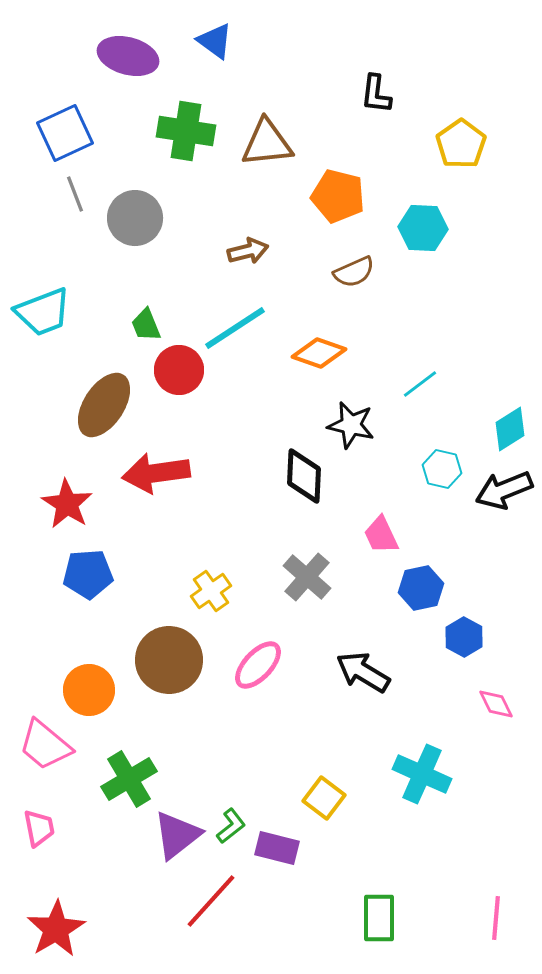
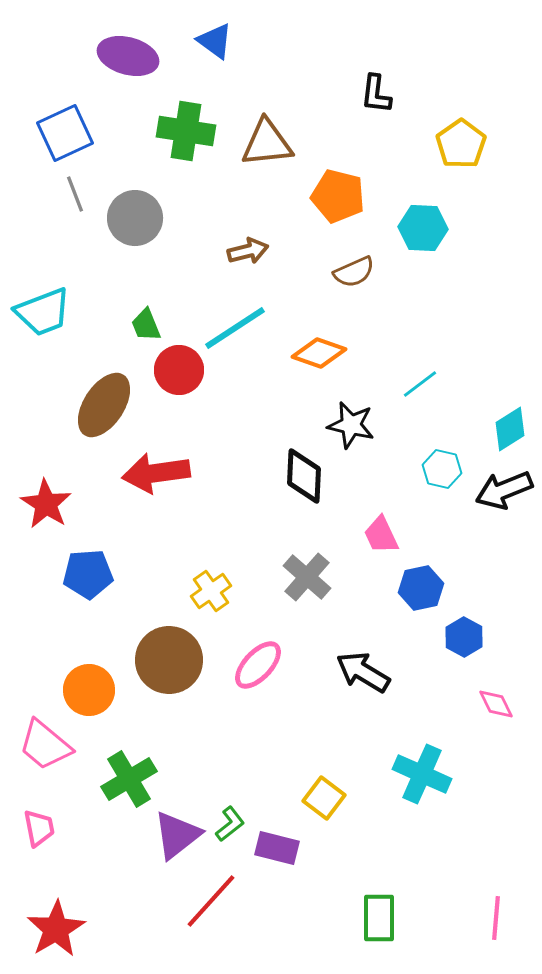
red star at (67, 504): moved 21 px left
green L-shape at (231, 826): moved 1 px left, 2 px up
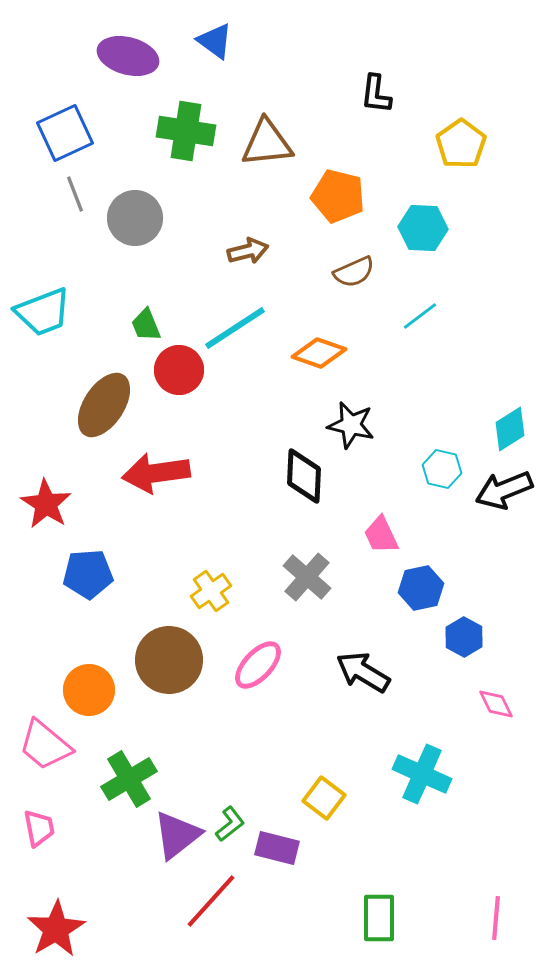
cyan line at (420, 384): moved 68 px up
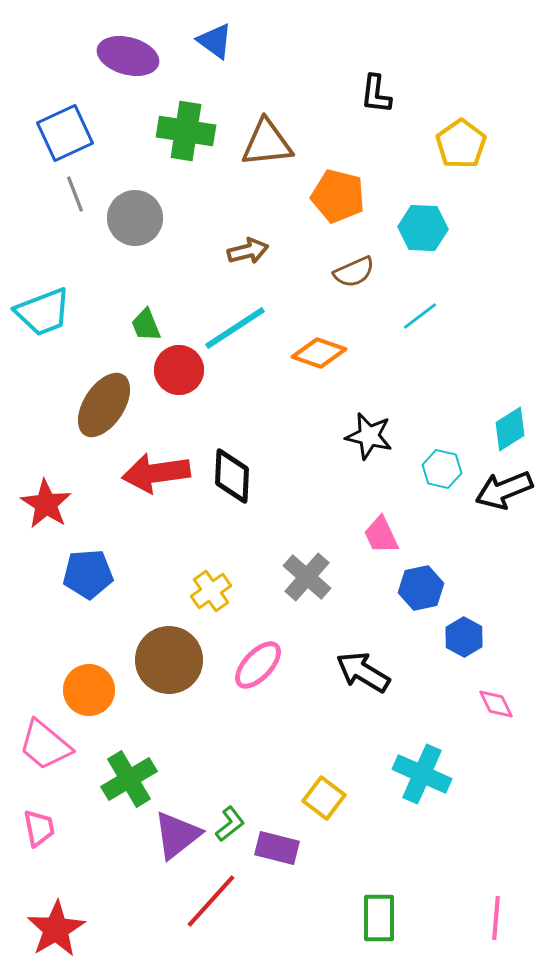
black star at (351, 425): moved 18 px right, 11 px down
black diamond at (304, 476): moved 72 px left
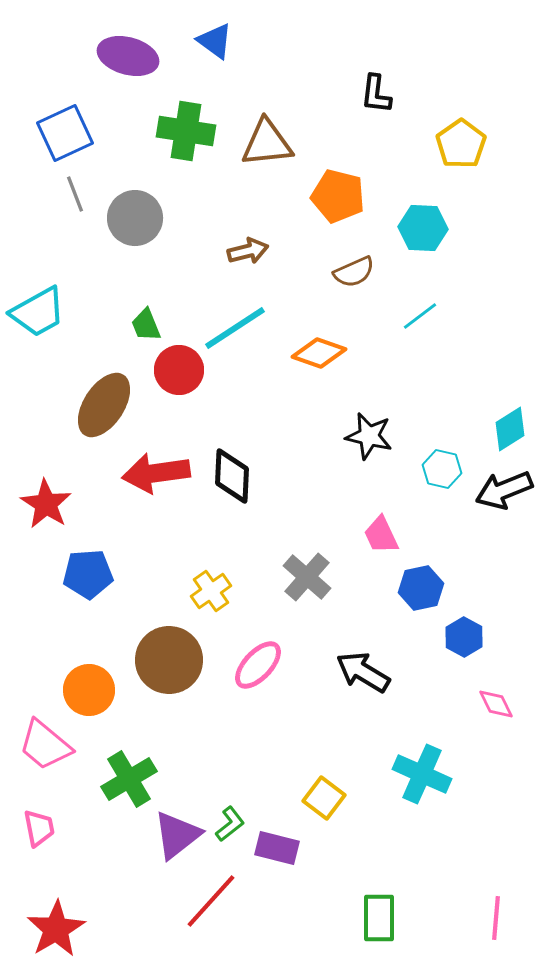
cyan trapezoid at (43, 312): moved 5 px left; rotated 8 degrees counterclockwise
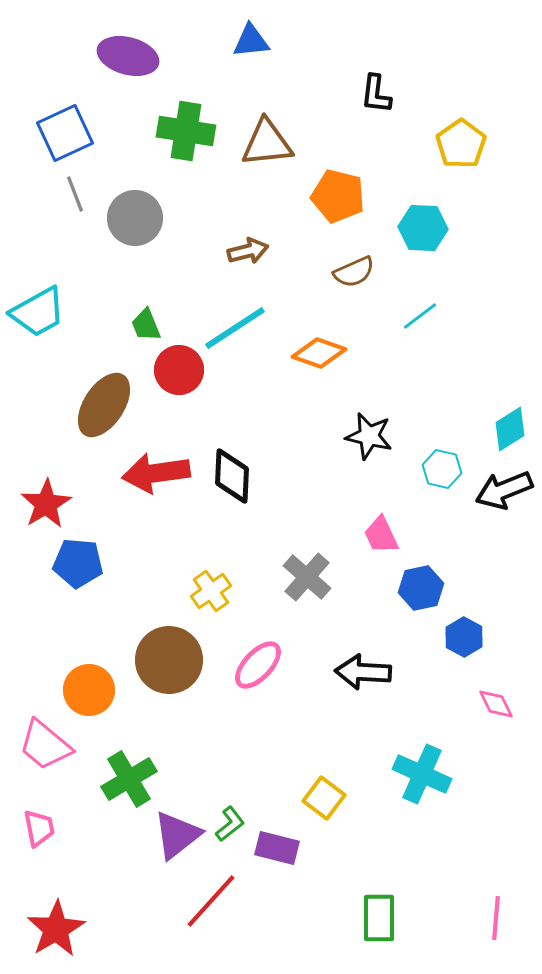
blue triangle at (215, 41): moved 36 px right; rotated 42 degrees counterclockwise
red star at (46, 504): rotated 9 degrees clockwise
blue pentagon at (88, 574): moved 10 px left, 11 px up; rotated 9 degrees clockwise
black arrow at (363, 672): rotated 28 degrees counterclockwise
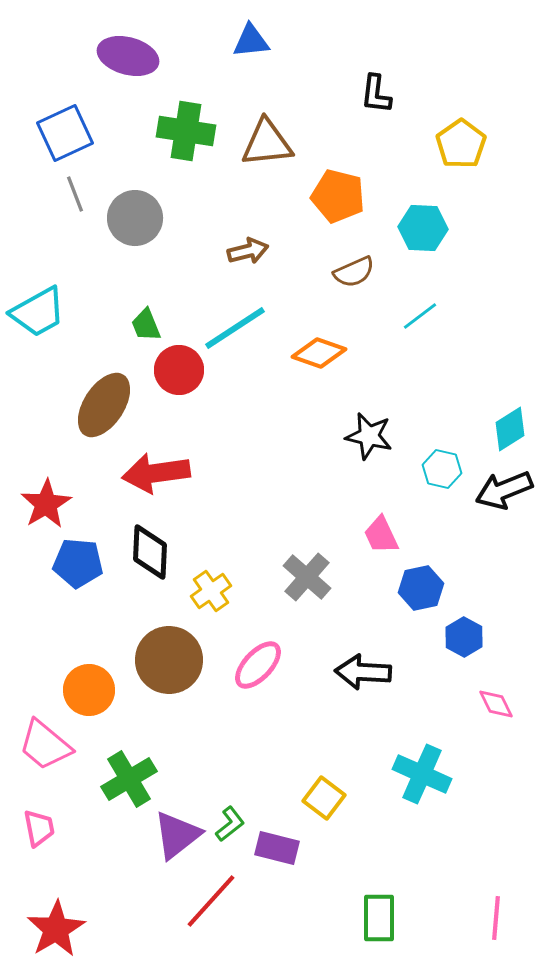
black diamond at (232, 476): moved 82 px left, 76 px down
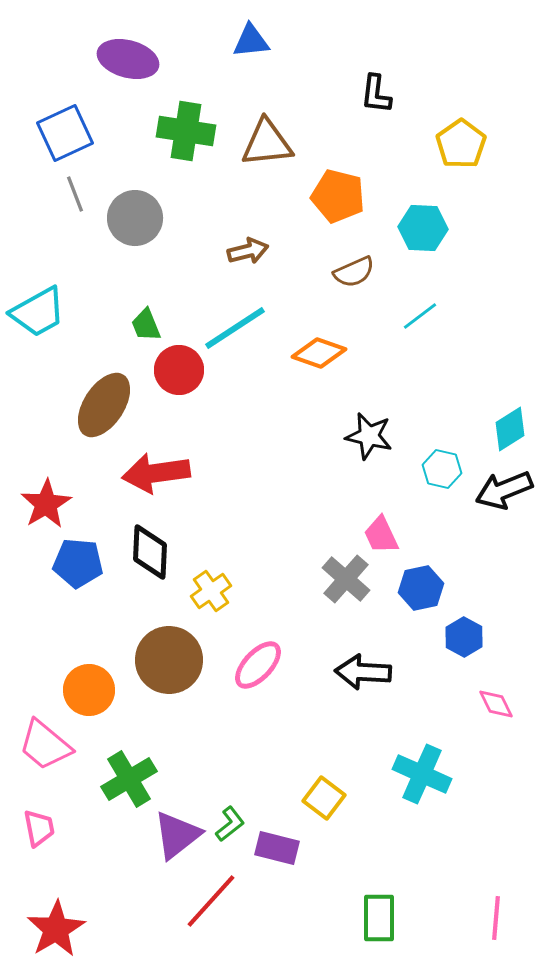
purple ellipse at (128, 56): moved 3 px down
gray cross at (307, 577): moved 39 px right, 2 px down
